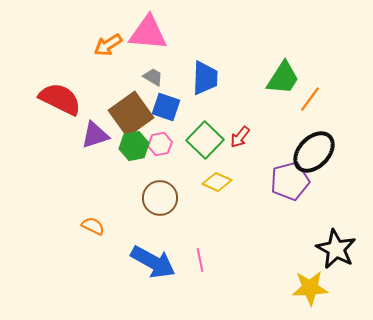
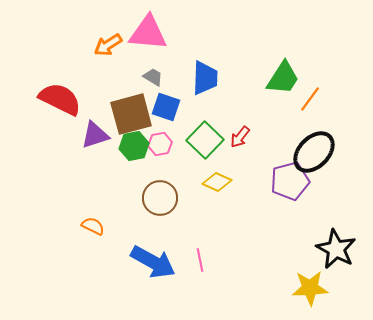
brown square: rotated 21 degrees clockwise
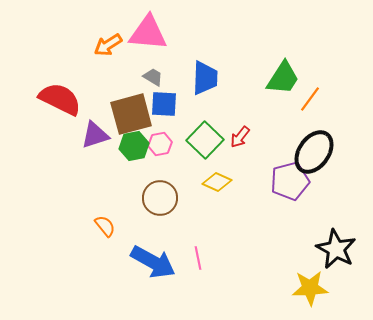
blue square: moved 2 px left, 3 px up; rotated 16 degrees counterclockwise
black ellipse: rotated 9 degrees counterclockwise
orange semicircle: moved 12 px right; rotated 25 degrees clockwise
pink line: moved 2 px left, 2 px up
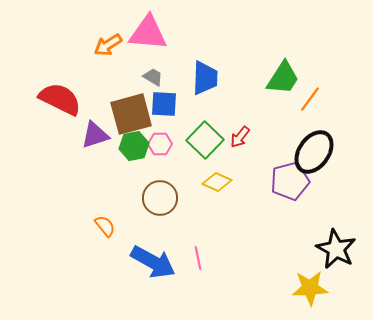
pink hexagon: rotated 10 degrees clockwise
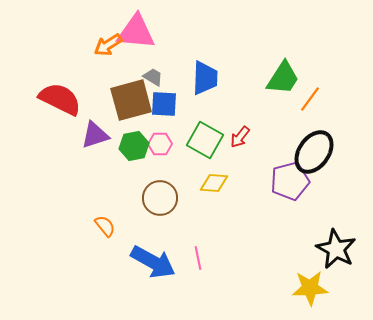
pink triangle: moved 12 px left, 1 px up
brown square: moved 14 px up
green square: rotated 15 degrees counterclockwise
yellow diamond: moved 3 px left, 1 px down; rotated 20 degrees counterclockwise
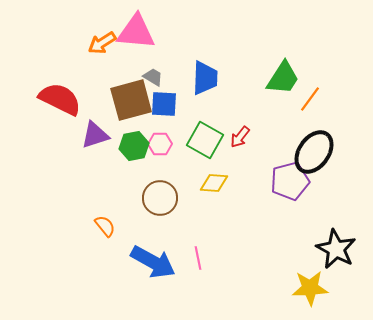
orange arrow: moved 6 px left, 2 px up
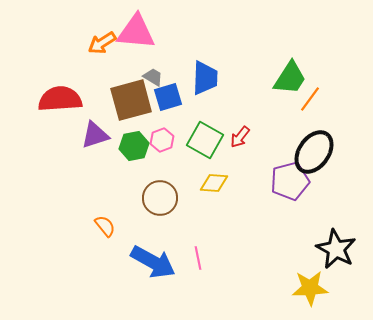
green trapezoid: moved 7 px right
red semicircle: rotated 30 degrees counterclockwise
blue square: moved 4 px right, 7 px up; rotated 20 degrees counterclockwise
pink hexagon: moved 2 px right, 4 px up; rotated 20 degrees counterclockwise
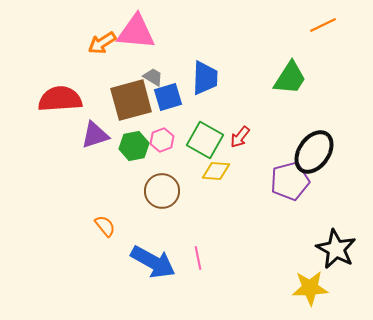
orange line: moved 13 px right, 74 px up; rotated 28 degrees clockwise
yellow diamond: moved 2 px right, 12 px up
brown circle: moved 2 px right, 7 px up
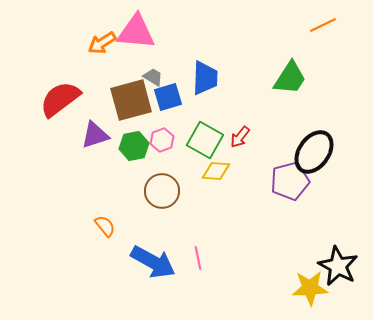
red semicircle: rotated 33 degrees counterclockwise
black star: moved 2 px right, 17 px down
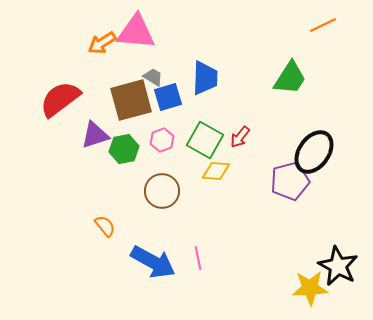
green hexagon: moved 10 px left, 3 px down
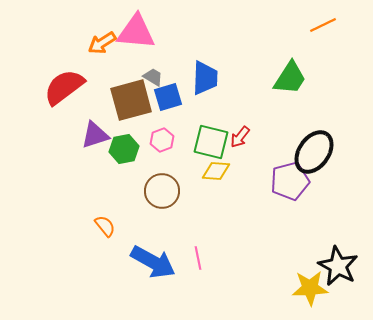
red semicircle: moved 4 px right, 12 px up
green square: moved 6 px right, 2 px down; rotated 15 degrees counterclockwise
